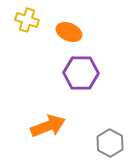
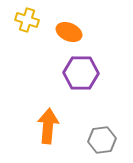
orange arrow: rotated 64 degrees counterclockwise
gray hexagon: moved 8 px left, 3 px up; rotated 24 degrees clockwise
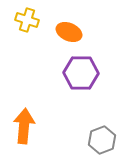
orange arrow: moved 24 px left
gray hexagon: rotated 12 degrees counterclockwise
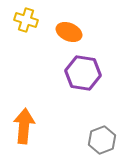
yellow cross: moved 1 px left
purple hexagon: moved 2 px right; rotated 8 degrees clockwise
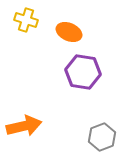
purple hexagon: moved 1 px up
orange arrow: rotated 72 degrees clockwise
gray hexagon: moved 3 px up
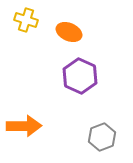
purple hexagon: moved 3 px left, 4 px down; rotated 16 degrees clockwise
orange arrow: rotated 12 degrees clockwise
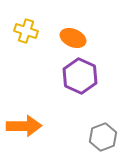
yellow cross: moved 11 px down
orange ellipse: moved 4 px right, 6 px down
gray hexagon: moved 1 px right
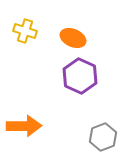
yellow cross: moved 1 px left
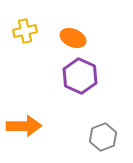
yellow cross: rotated 30 degrees counterclockwise
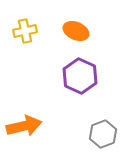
orange ellipse: moved 3 px right, 7 px up
orange arrow: rotated 12 degrees counterclockwise
gray hexagon: moved 3 px up
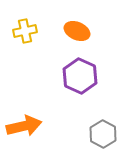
orange ellipse: moved 1 px right
gray hexagon: rotated 12 degrees counterclockwise
